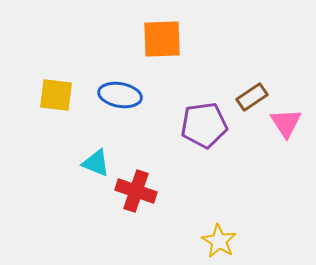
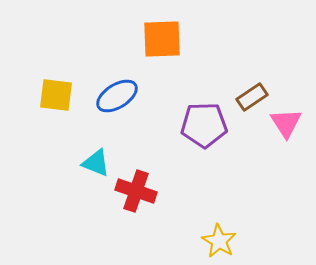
blue ellipse: moved 3 px left, 1 px down; rotated 42 degrees counterclockwise
purple pentagon: rotated 6 degrees clockwise
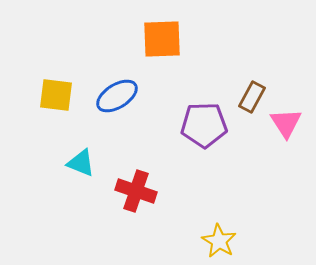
brown rectangle: rotated 28 degrees counterclockwise
cyan triangle: moved 15 px left
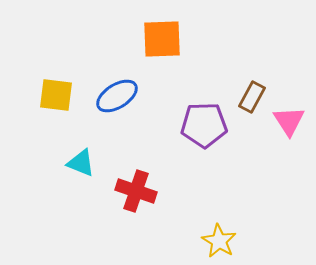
pink triangle: moved 3 px right, 2 px up
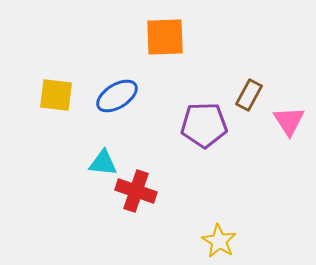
orange square: moved 3 px right, 2 px up
brown rectangle: moved 3 px left, 2 px up
cyan triangle: moved 22 px right; rotated 16 degrees counterclockwise
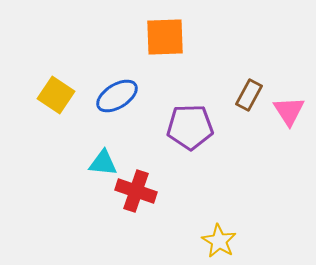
yellow square: rotated 27 degrees clockwise
pink triangle: moved 10 px up
purple pentagon: moved 14 px left, 2 px down
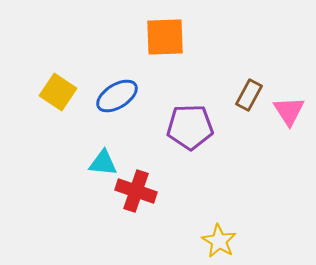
yellow square: moved 2 px right, 3 px up
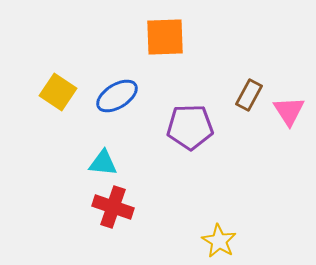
red cross: moved 23 px left, 16 px down
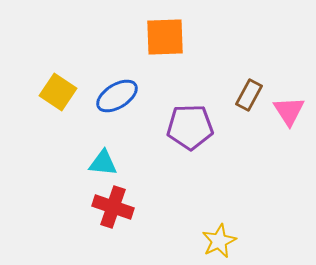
yellow star: rotated 16 degrees clockwise
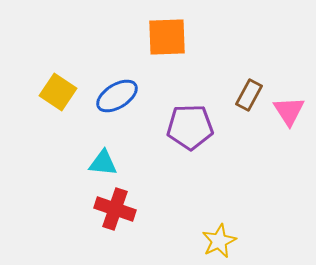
orange square: moved 2 px right
red cross: moved 2 px right, 2 px down
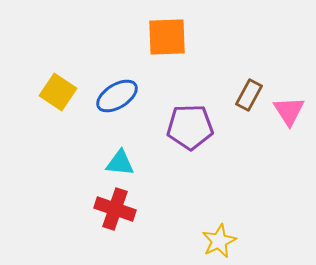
cyan triangle: moved 17 px right
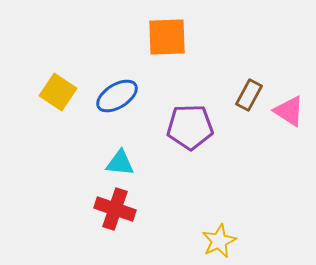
pink triangle: rotated 24 degrees counterclockwise
